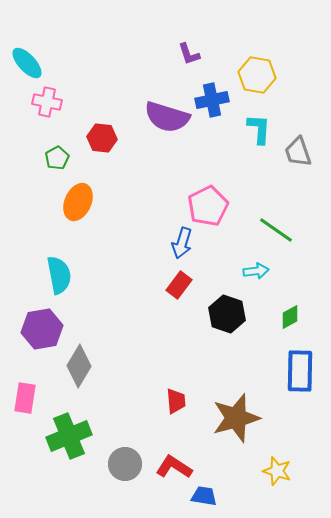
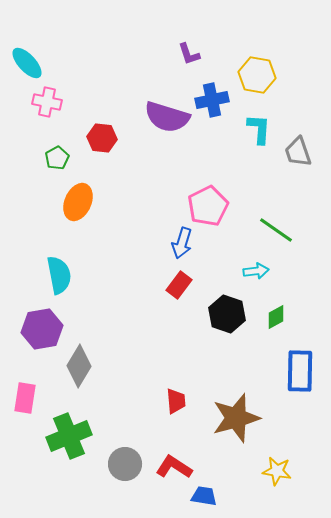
green diamond: moved 14 px left
yellow star: rotated 8 degrees counterclockwise
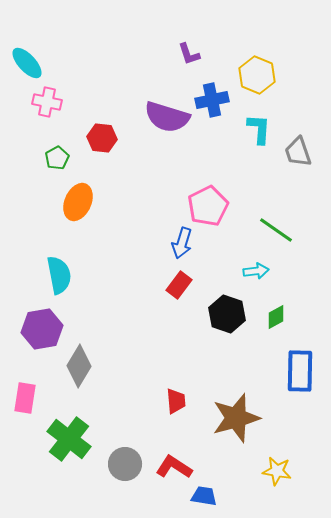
yellow hexagon: rotated 12 degrees clockwise
green cross: moved 3 px down; rotated 30 degrees counterclockwise
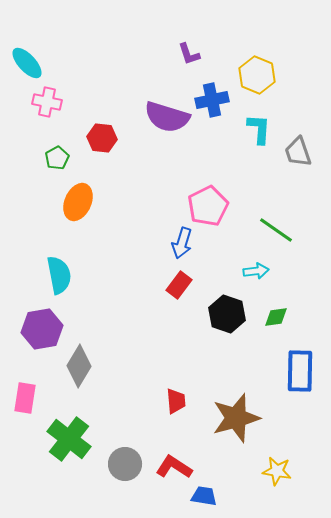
green diamond: rotated 20 degrees clockwise
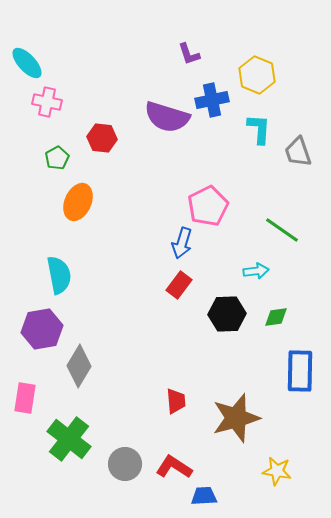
green line: moved 6 px right
black hexagon: rotated 21 degrees counterclockwise
blue trapezoid: rotated 12 degrees counterclockwise
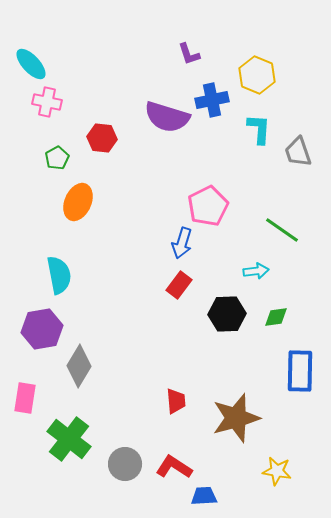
cyan ellipse: moved 4 px right, 1 px down
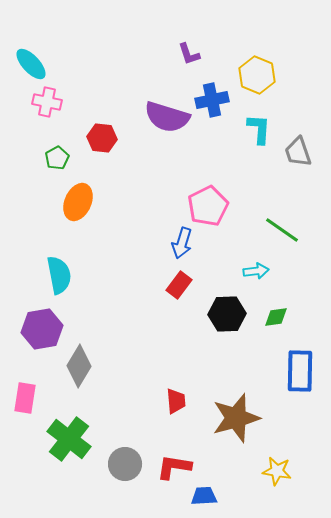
red L-shape: rotated 24 degrees counterclockwise
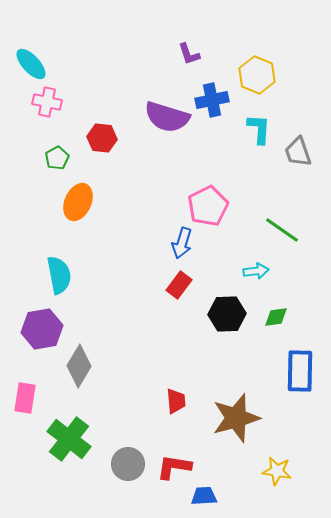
gray circle: moved 3 px right
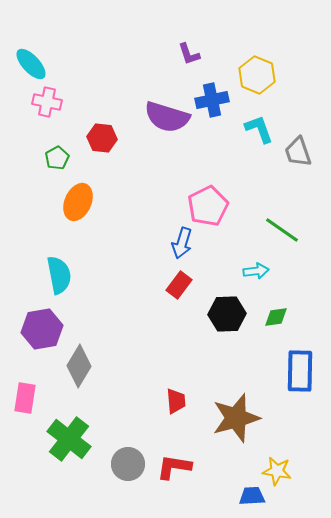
cyan L-shape: rotated 24 degrees counterclockwise
blue trapezoid: moved 48 px right
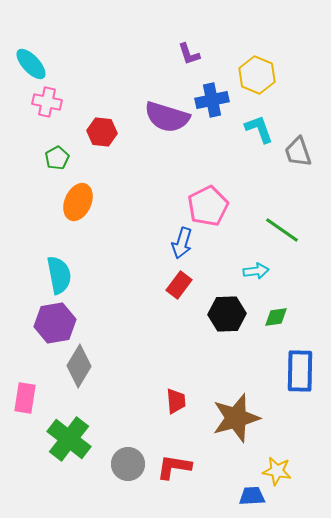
red hexagon: moved 6 px up
purple hexagon: moved 13 px right, 6 px up
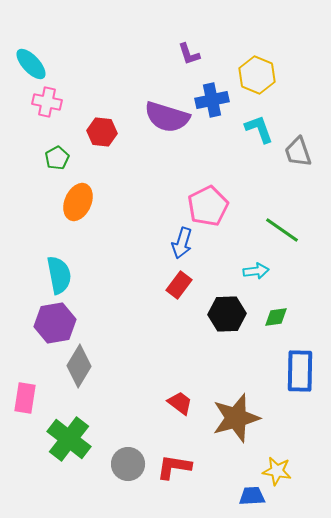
red trapezoid: moved 4 px right, 2 px down; rotated 48 degrees counterclockwise
